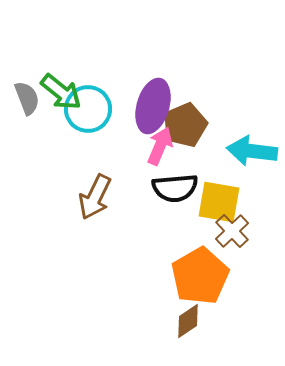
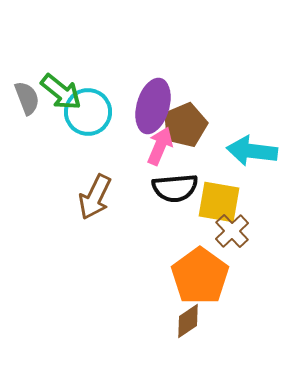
cyan circle: moved 3 px down
orange pentagon: rotated 6 degrees counterclockwise
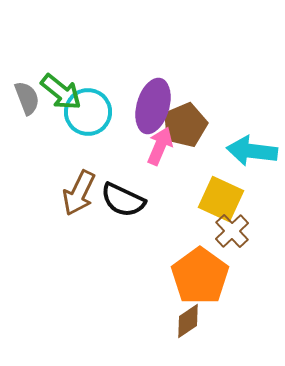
black semicircle: moved 52 px left, 12 px down; rotated 30 degrees clockwise
brown arrow: moved 16 px left, 4 px up
yellow square: moved 2 px right, 3 px up; rotated 15 degrees clockwise
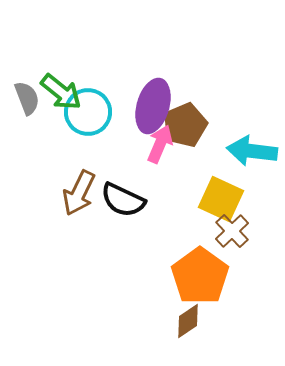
pink arrow: moved 2 px up
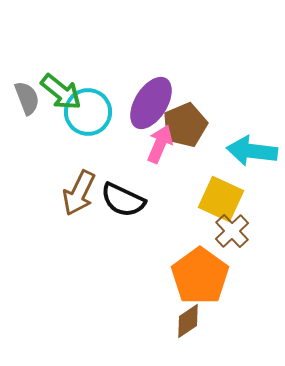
purple ellipse: moved 2 px left, 3 px up; rotated 16 degrees clockwise
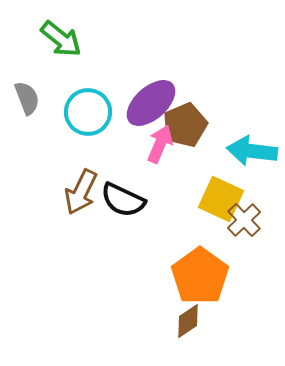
green arrow: moved 53 px up
purple ellipse: rotated 16 degrees clockwise
brown arrow: moved 2 px right, 1 px up
brown cross: moved 12 px right, 11 px up
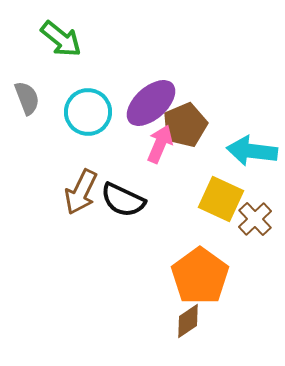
brown cross: moved 11 px right, 1 px up
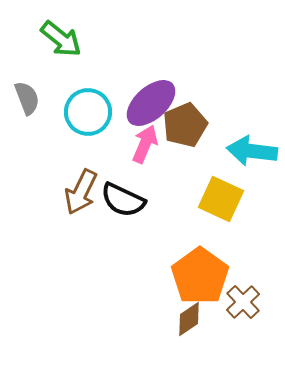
pink arrow: moved 15 px left
brown cross: moved 12 px left, 83 px down
brown diamond: moved 1 px right, 2 px up
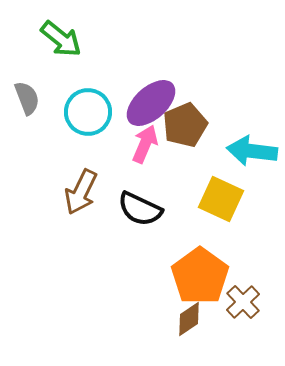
black semicircle: moved 17 px right, 9 px down
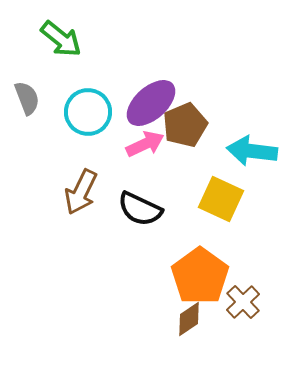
pink arrow: rotated 42 degrees clockwise
